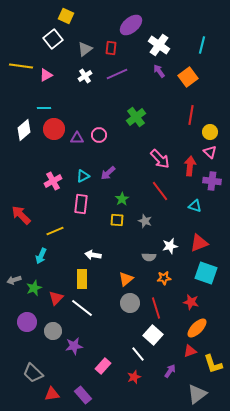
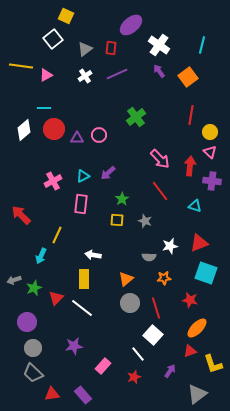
yellow line at (55, 231): moved 2 px right, 4 px down; rotated 42 degrees counterclockwise
yellow rectangle at (82, 279): moved 2 px right
red star at (191, 302): moved 1 px left, 2 px up
gray circle at (53, 331): moved 20 px left, 17 px down
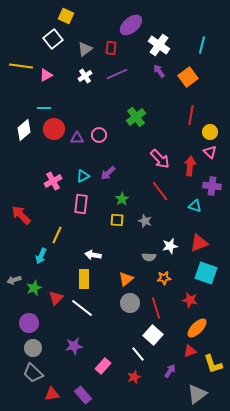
purple cross at (212, 181): moved 5 px down
purple circle at (27, 322): moved 2 px right, 1 px down
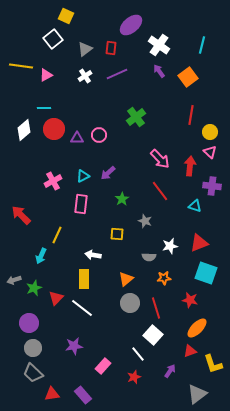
yellow square at (117, 220): moved 14 px down
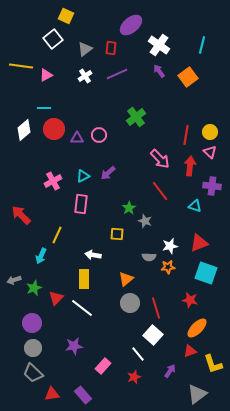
red line at (191, 115): moved 5 px left, 20 px down
green star at (122, 199): moved 7 px right, 9 px down
orange star at (164, 278): moved 4 px right, 11 px up
purple circle at (29, 323): moved 3 px right
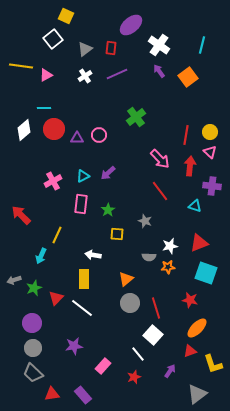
green star at (129, 208): moved 21 px left, 2 px down
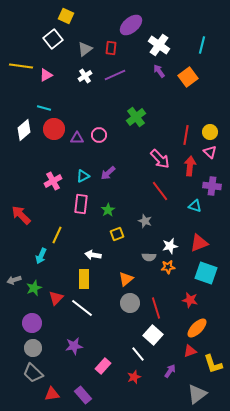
purple line at (117, 74): moved 2 px left, 1 px down
cyan line at (44, 108): rotated 16 degrees clockwise
yellow square at (117, 234): rotated 24 degrees counterclockwise
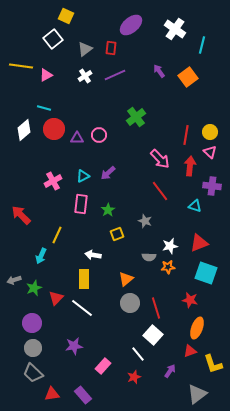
white cross at (159, 45): moved 16 px right, 16 px up
orange ellipse at (197, 328): rotated 25 degrees counterclockwise
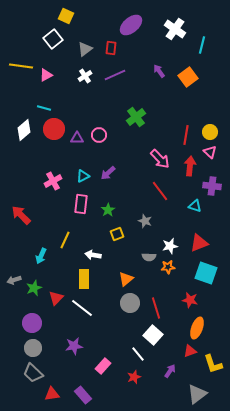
yellow line at (57, 235): moved 8 px right, 5 px down
